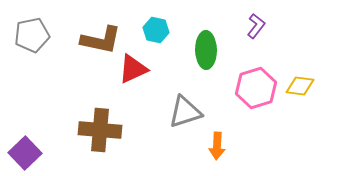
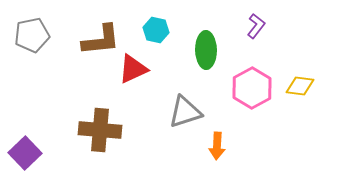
brown L-shape: rotated 18 degrees counterclockwise
pink hexagon: moved 4 px left; rotated 12 degrees counterclockwise
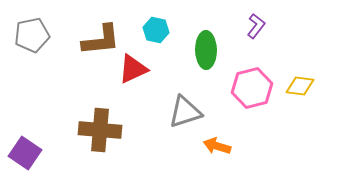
pink hexagon: rotated 15 degrees clockwise
orange arrow: rotated 104 degrees clockwise
purple square: rotated 12 degrees counterclockwise
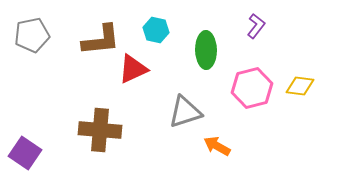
orange arrow: rotated 12 degrees clockwise
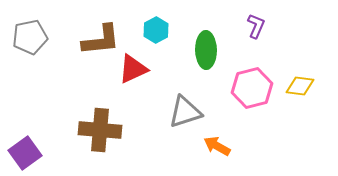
purple L-shape: rotated 15 degrees counterclockwise
cyan hexagon: rotated 20 degrees clockwise
gray pentagon: moved 2 px left, 2 px down
purple square: rotated 20 degrees clockwise
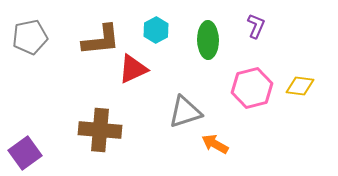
green ellipse: moved 2 px right, 10 px up
orange arrow: moved 2 px left, 2 px up
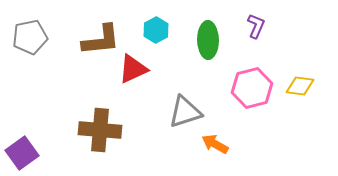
purple square: moved 3 px left
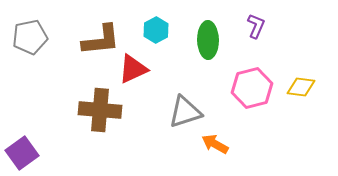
yellow diamond: moved 1 px right, 1 px down
brown cross: moved 20 px up
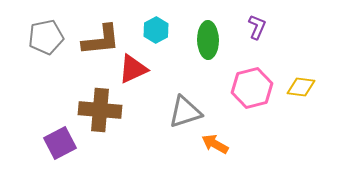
purple L-shape: moved 1 px right, 1 px down
gray pentagon: moved 16 px right
purple square: moved 38 px right, 10 px up; rotated 8 degrees clockwise
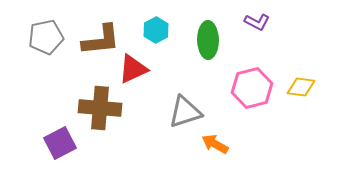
purple L-shape: moved 5 px up; rotated 95 degrees clockwise
brown cross: moved 2 px up
